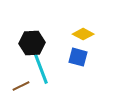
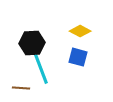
yellow diamond: moved 3 px left, 3 px up
brown line: moved 2 px down; rotated 30 degrees clockwise
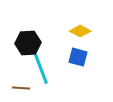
black hexagon: moved 4 px left
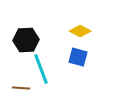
black hexagon: moved 2 px left, 3 px up
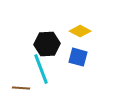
black hexagon: moved 21 px right, 4 px down
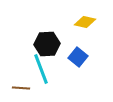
yellow diamond: moved 5 px right, 9 px up; rotated 15 degrees counterclockwise
blue square: rotated 24 degrees clockwise
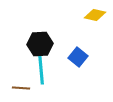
yellow diamond: moved 10 px right, 7 px up
black hexagon: moved 7 px left
cyan line: rotated 16 degrees clockwise
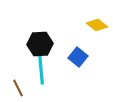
yellow diamond: moved 2 px right, 10 px down; rotated 25 degrees clockwise
brown line: moved 3 px left; rotated 60 degrees clockwise
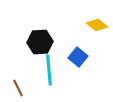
black hexagon: moved 2 px up
cyan line: moved 8 px right, 1 px down
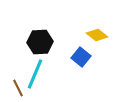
yellow diamond: moved 10 px down
blue square: moved 3 px right
cyan line: moved 14 px left, 4 px down; rotated 28 degrees clockwise
